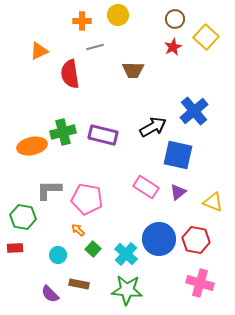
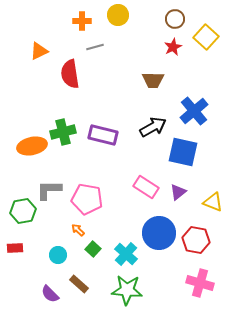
brown trapezoid: moved 20 px right, 10 px down
blue square: moved 5 px right, 3 px up
green hexagon: moved 6 px up; rotated 20 degrees counterclockwise
blue circle: moved 6 px up
brown rectangle: rotated 30 degrees clockwise
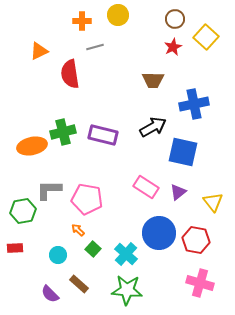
blue cross: moved 7 px up; rotated 28 degrees clockwise
yellow triangle: rotated 30 degrees clockwise
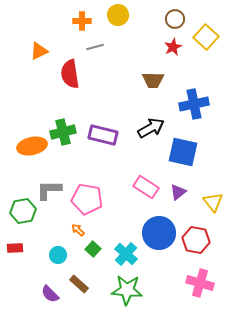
black arrow: moved 2 px left, 1 px down
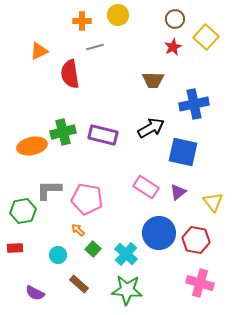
purple semicircle: moved 15 px left, 1 px up; rotated 18 degrees counterclockwise
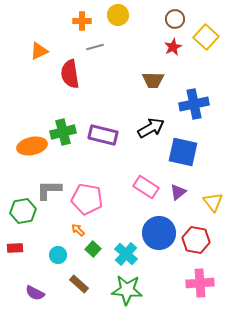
pink cross: rotated 20 degrees counterclockwise
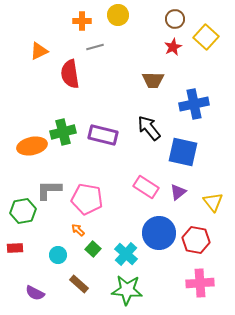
black arrow: moved 2 px left; rotated 100 degrees counterclockwise
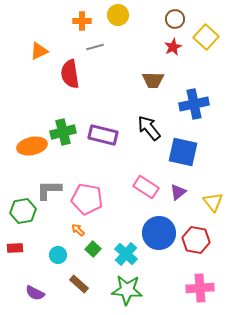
pink cross: moved 5 px down
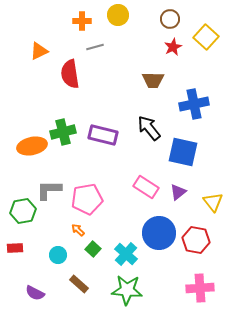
brown circle: moved 5 px left
pink pentagon: rotated 20 degrees counterclockwise
